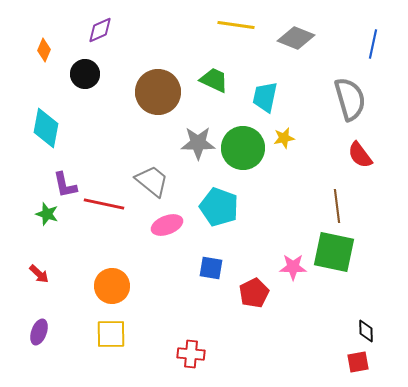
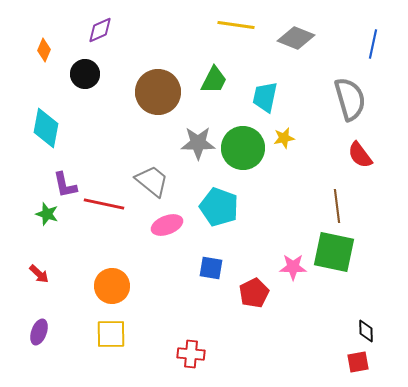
green trapezoid: rotated 92 degrees clockwise
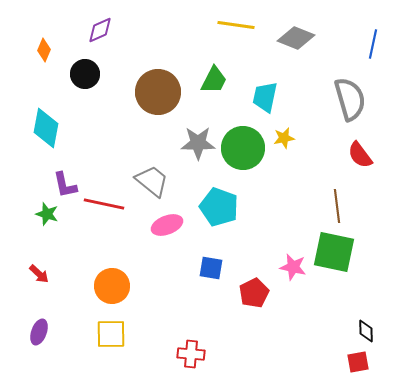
pink star: rotated 12 degrees clockwise
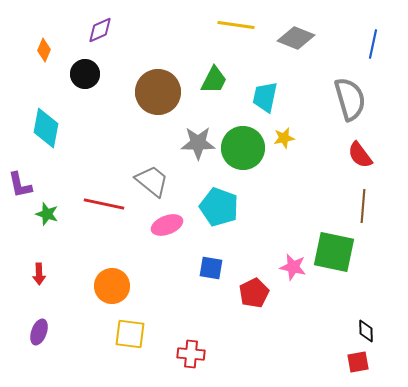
purple L-shape: moved 45 px left
brown line: moved 26 px right; rotated 12 degrees clockwise
red arrow: rotated 45 degrees clockwise
yellow square: moved 19 px right; rotated 8 degrees clockwise
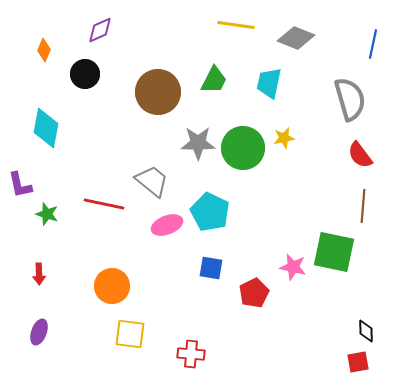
cyan trapezoid: moved 4 px right, 14 px up
cyan pentagon: moved 9 px left, 5 px down; rotated 6 degrees clockwise
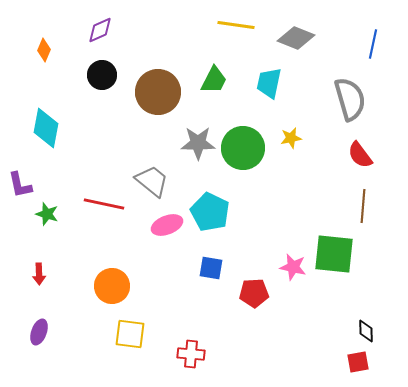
black circle: moved 17 px right, 1 px down
yellow star: moved 7 px right
green square: moved 2 px down; rotated 6 degrees counterclockwise
red pentagon: rotated 24 degrees clockwise
